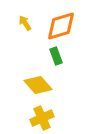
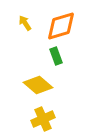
yellow diamond: rotated 8 degrees counterclockwise
yellow cross: moved 1 px right, 1 px down
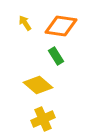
orange diamond: rotated 24 degrees clockwise
green rectangle: rotated 12 degrees counterclockwise
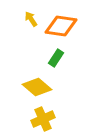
yellow arrow: moved 6 px right, 4 px up
green rectangle: moved 2 px down; rotated 66 degrees clockwise
yellow diamond: moved 1 px left, 2 px down
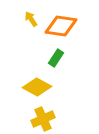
yellow diamond: rotated 12 degrees counterclockwise
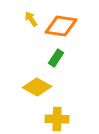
yellow cross: moved 14 px right; rotated 25 degrees clockwise
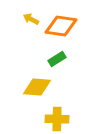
yellow arrow: rotated 28 degrees counterclockwise
green rectangle: moved 1 px right, 1 px down; rotated 24 degrees clockwise
yellow diamond: rotated 24 degrees counterclockwise
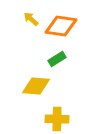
yellow arrow: rotated 14 degrees clockwise
yellow diamond: moved 1 px left, 1 px up
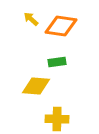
green rectangle: moved 3 px down; rotated 24 degrees clockwise
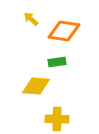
orange diamond: moved 3 px right, 5 px down
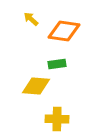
green rectangle: moved 2 px down
